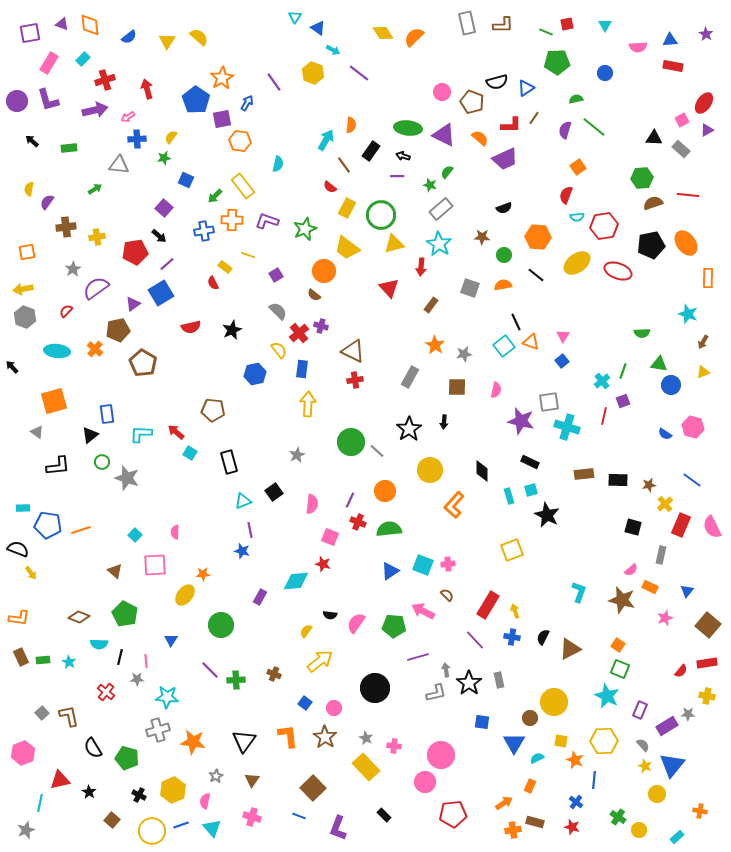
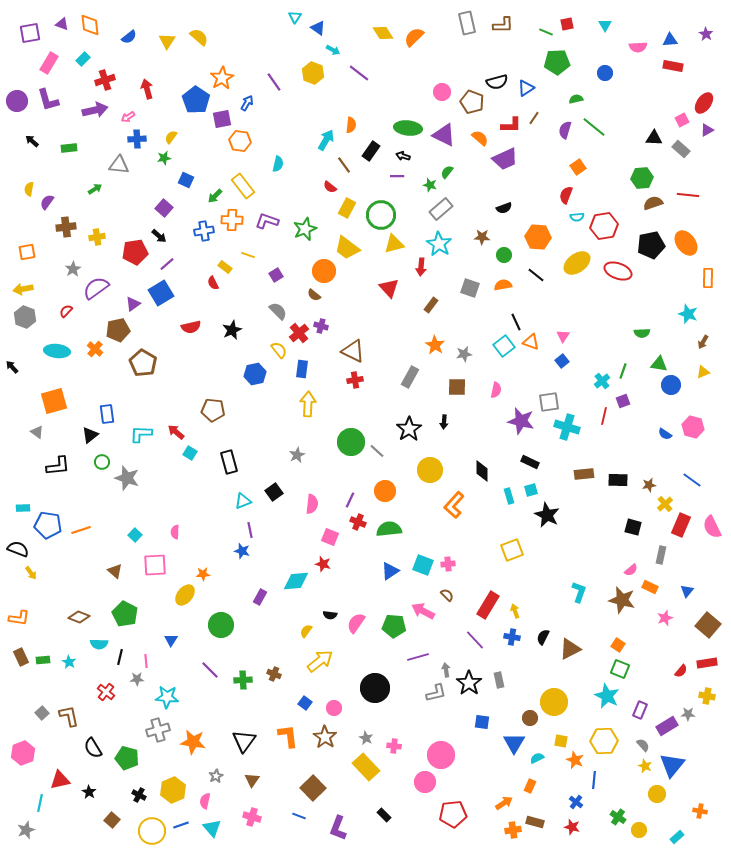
green cross at (236, 680): moved 7 px right
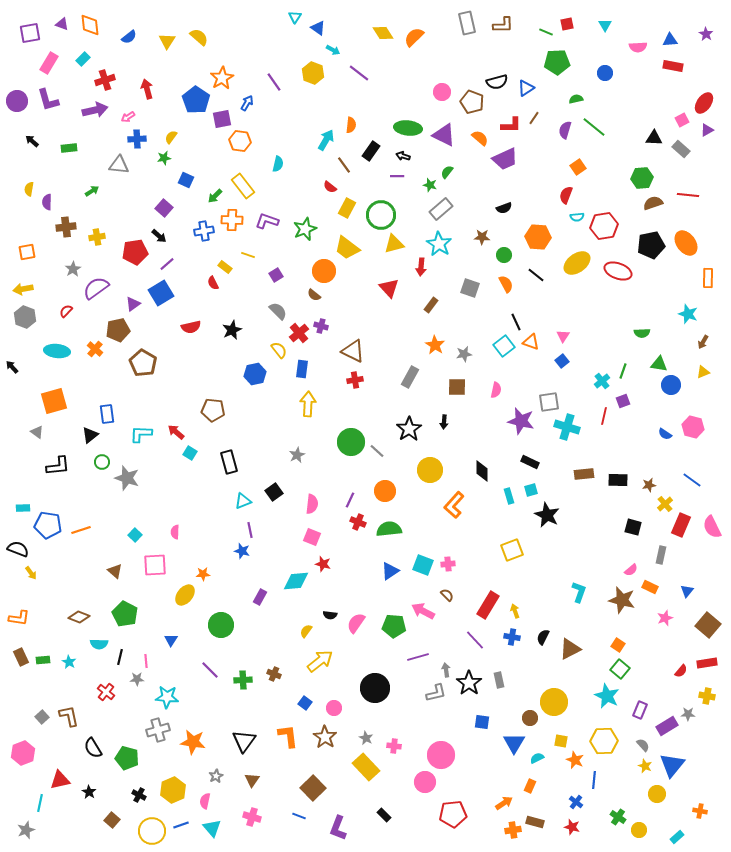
green arrow at (95, 189): moved 3 px left, 2 px down
purple semicircle at (47, 202): rotated 35 degrees counterclockwise
orange semicircle at (503, 285): moved 3 px right, 1 px up; rotated 72 degrees clockwise
pink square at (330, 537): moved 18 px left
green square at (620, 669): rotated 18 degrees clockwise
gray square at (42, 713): moved 4 px down
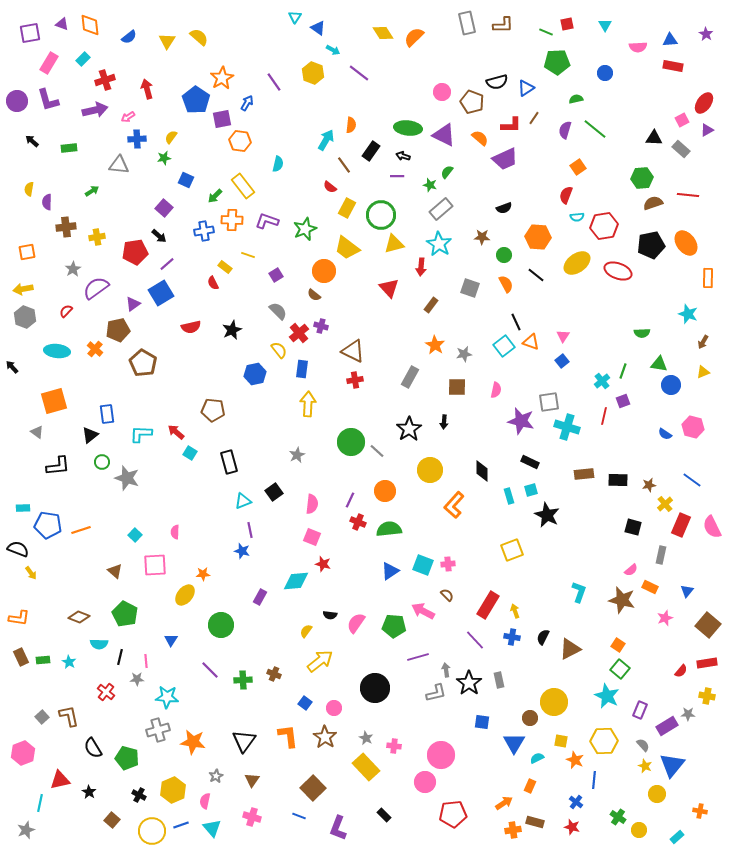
green line at (594, 127): moved 1 px right, 2 px down
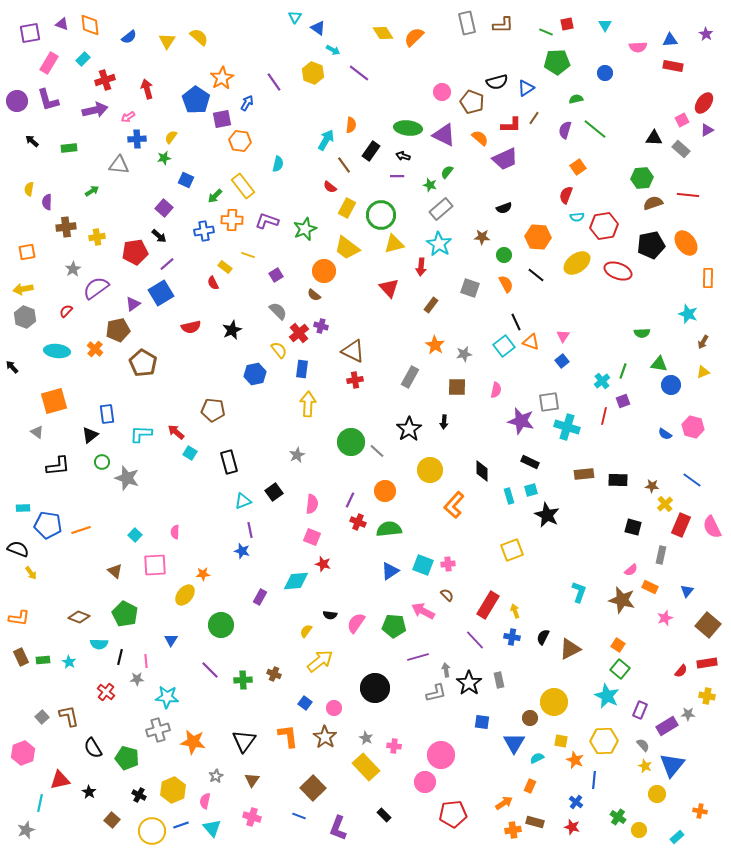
brown star at (649, 485): moved 3 px right, 1 px down; rotated 16 degrees clockwise
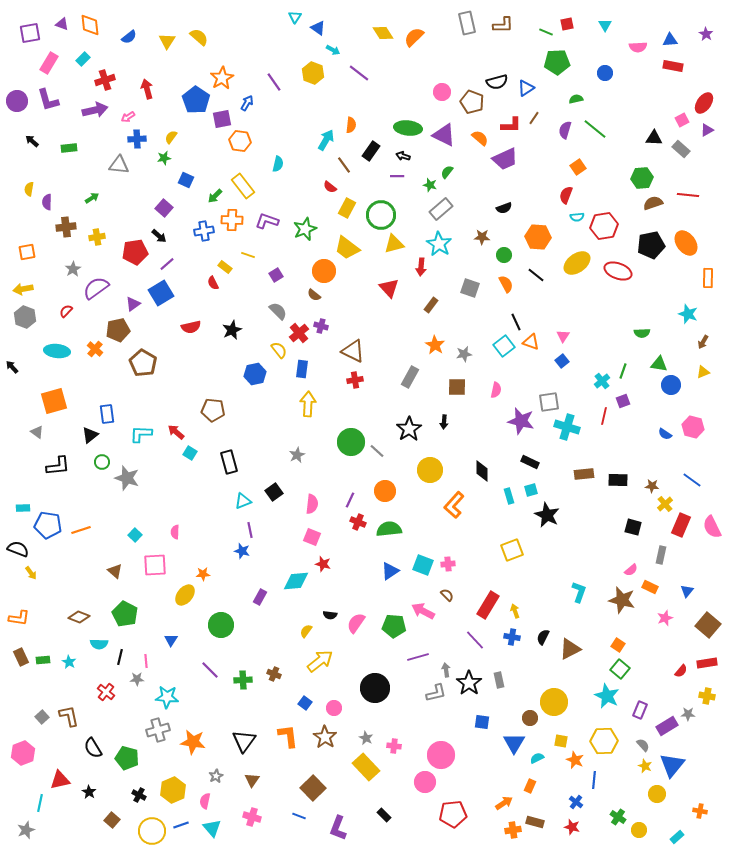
green arrow at (92, 191): moved 7 px down
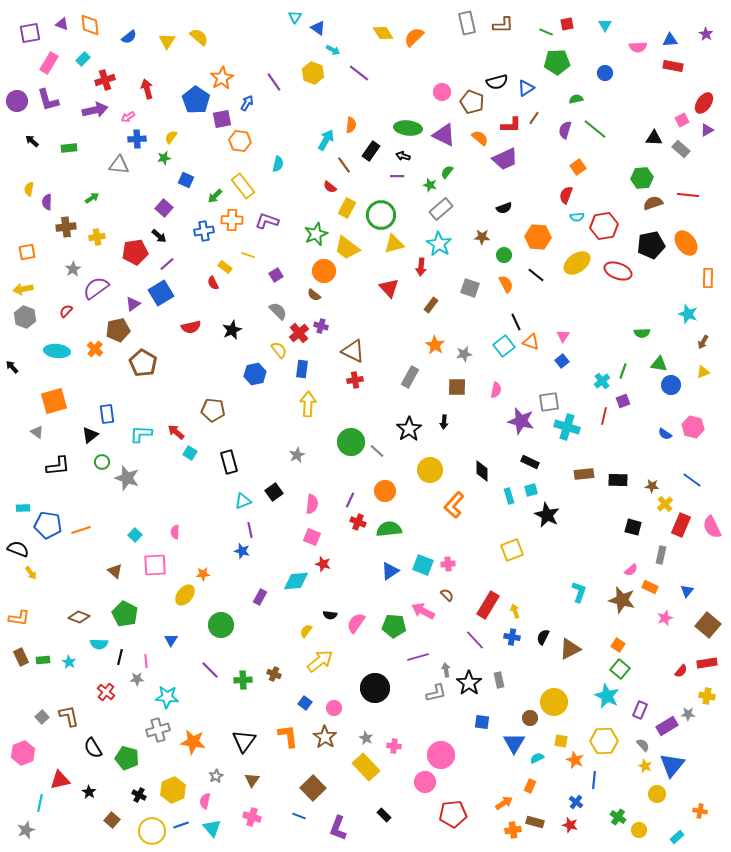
green star at (305, 229): moved 11 px right, 5 px down
red star at (572, 827): moved 2 px left, 2 px up
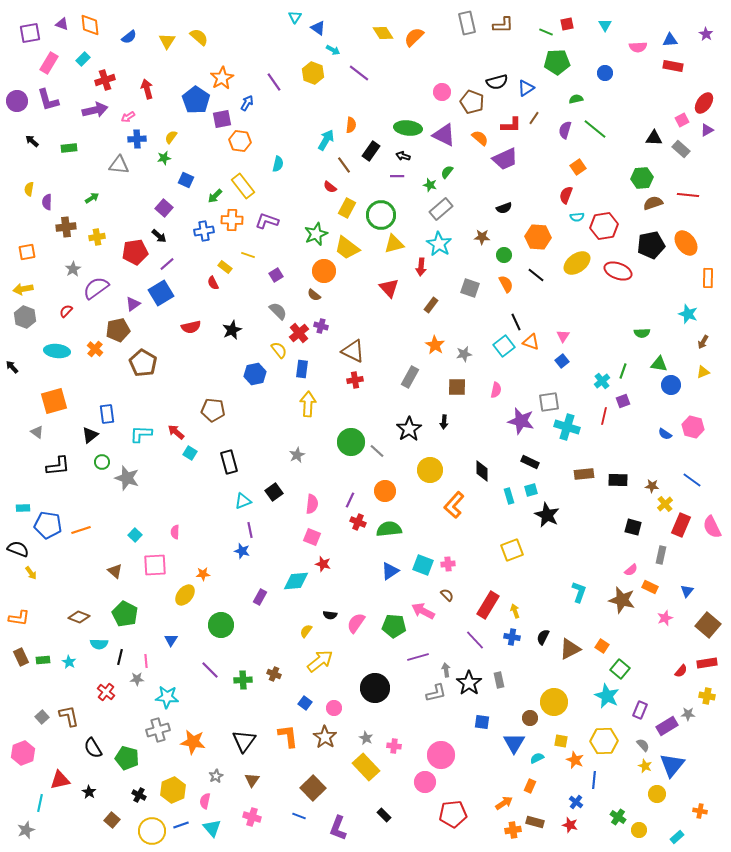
orange square at (618, 645): moved 16 px left, 1 px down
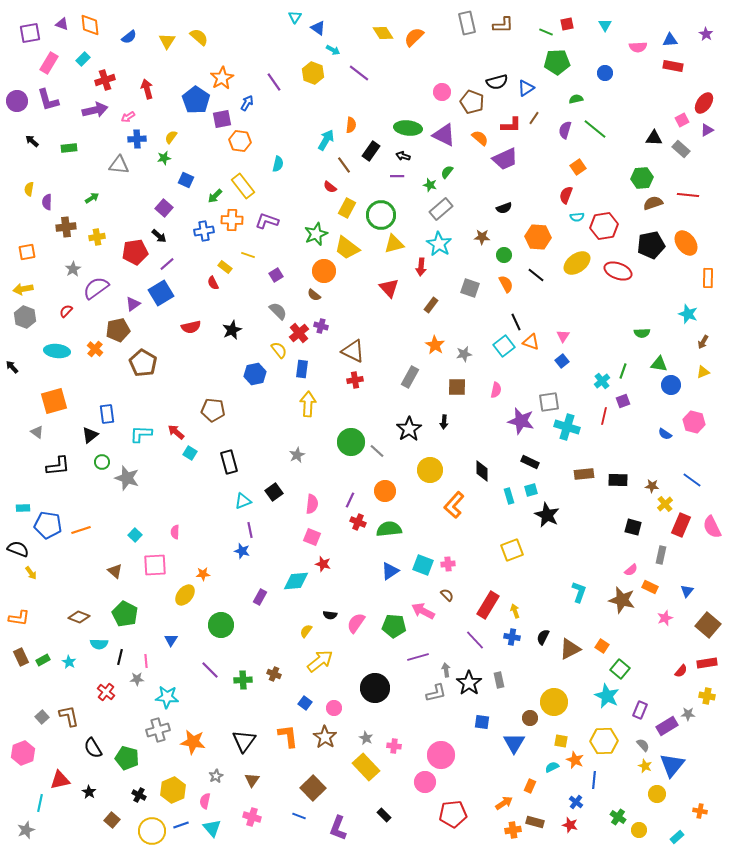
pink hexagon at (693, 427): moved 1 px right, 5 px up
green rectangle at (43, 660): rotated 24 degrees counterclockwise
cyan semicircle at (537, 758): moved 15 px right, 9 px down
